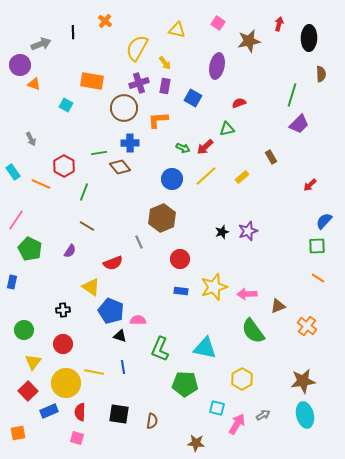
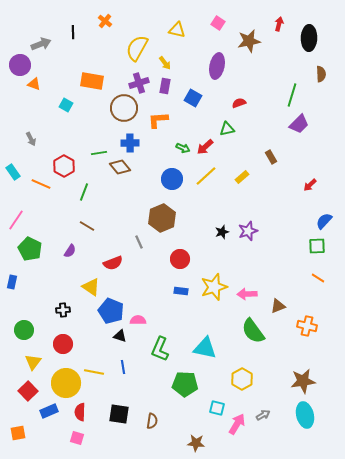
orange cross at (307, 326): rotated 24 degrees counterclockwise
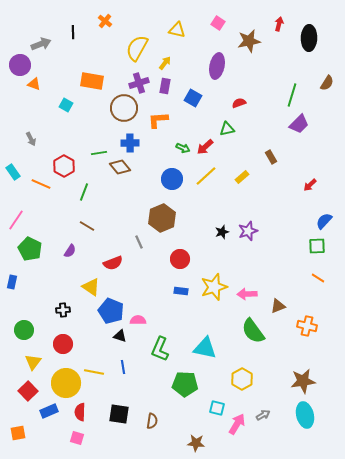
yellow arrow at (165, 63): rotated 104 degrees counterclockwise
brown semicircle at (321, 74): moved 6 px right, 9 px down; rotated 35 degrees clockwise
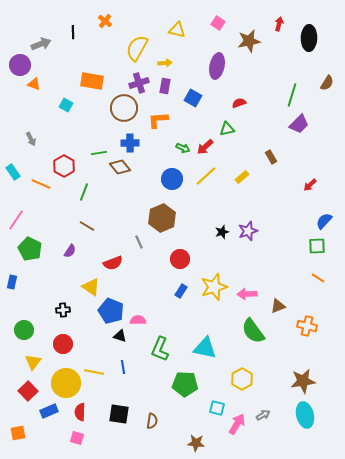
yellow arrow at (165, 63): rotated 48 degrees clockwise
blue rectangle at (181, 291): rotated 64 degrees counterclockwise
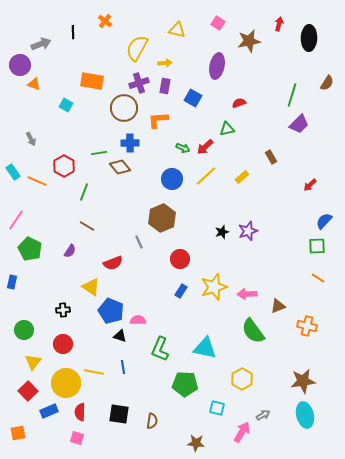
orange line at (41, 184): moved 4 px left, 3 px up
pink arrow at (237, 424): moved 5 px right, 8 px down
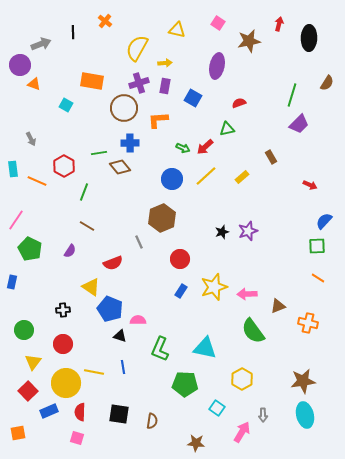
cyan rectangle at (13, 172): moved 3 px up; rotated 28 degrees clockwise
red arrow at (310, 185): rotated 112 degrees counterclockwise
blue pentagon at (111, 311): moved 1 px left, 2 px up
orange cross at (307, 326): moved 1 px right, 3 px up
cyan square at (217, 408): rotated 21 degrees clockwise
gray arrow at (263, 415): rotated 120 degrees clockwise
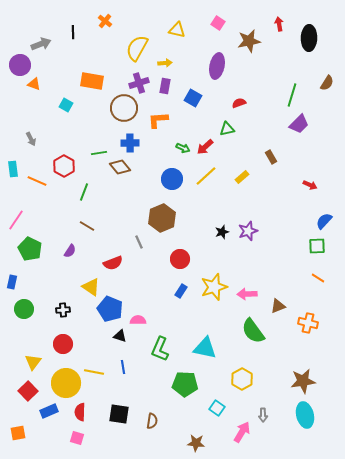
red arrow at (279, 24): rotated 24 degrees counterclockwise
green circle at (24, 330): moved 21 px up
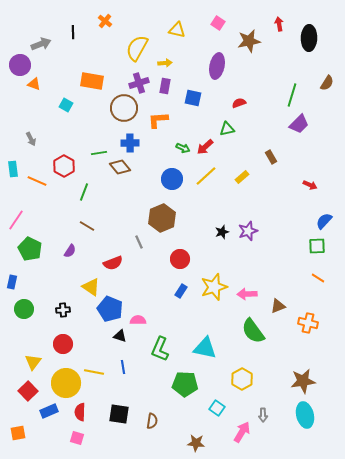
blue square at (193, 98): rotated 18 degrees counterclockwise
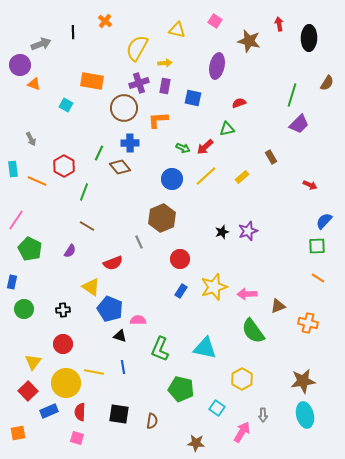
pink square at (218, 23): moved 3 px left, 2 px up
brown star at (249, 41): rotated 25 degrees clockwise
green line at (99, 153): rotated 56 degrees counterclockwise
green pentagon at (185, 384): moved 4 px left, 5 px down; rotated 10 degrees clockwise
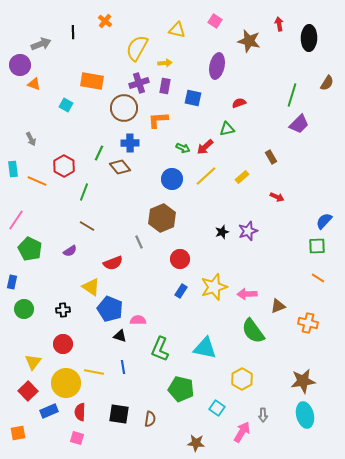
red arrow at (310, 185): moved 33 px left, 12 px down
purple semicircle at (70, 251): rotated 24 degrees clockwise
brown semicircle at (152, 421): moved 2 px left, 2 px up
